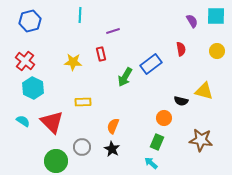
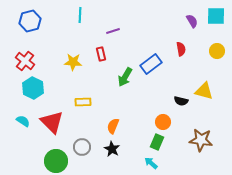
orange circle: moved 1 px left, 4 px down
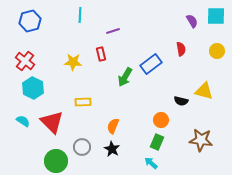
orange circle: moved 2 px left, 2 px up
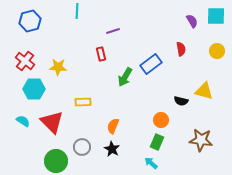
cyan line: moved 3 px left, 4 px up
yellow star: moved 15 px left, 5 px down
cyan hexagon: moved 1 px right, 1 px down; rotated 25 degrees counterclockwise
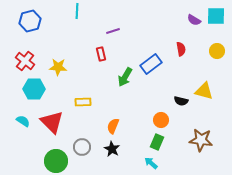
purple semicircle: moved 2 px right, 1 px up; rotated 152 degrees clockwise
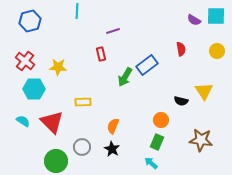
blue rectangle: moved 4 px left, 1 px down
yellow triangle: rotated 42 degrees clockwise
